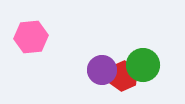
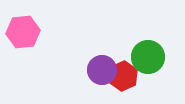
pink hexagon: moved 8 px left, 5 px up
green circle: moved 5 px right, 8 px up
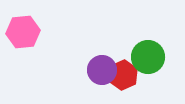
red hexagon: moved 1 px up
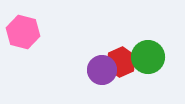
pink hexagon: rotated 20 degrees clockwise
red hexagon: moved 2 px left, 13 px up
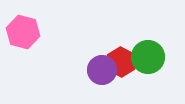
red hexagon: rotated 8 degrees counterclockwise
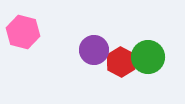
purple circle: moved 8 px left, 20 px up
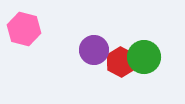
pink hexagon: moved 1 px right, 3 px up
green circle: moved 4 px left
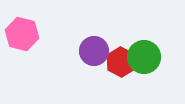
pink hexagon: moved 2 px left, 5 px down
purple circle: moved 1 px down
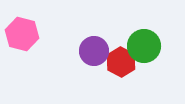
green circle: moved 11 px up
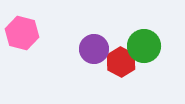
pink hexagon: moved 1 px up
purple circle: moved 2 px up
